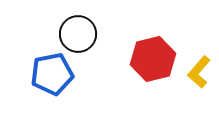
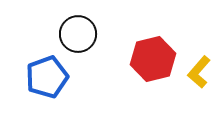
blue pentagon: moved 5 px left, 3 px down; rotated 9 degrees counterclockwise
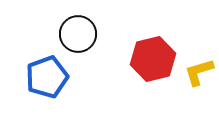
yellow L-shape: rotated 32 degrees clockwise
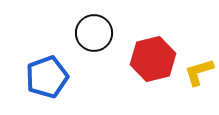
black circle: moved 16 px right, 1 px up
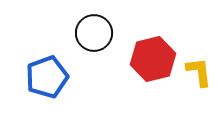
yellow L-shape: rotated 100 degrees clockwise
